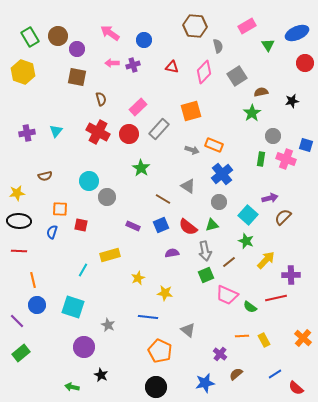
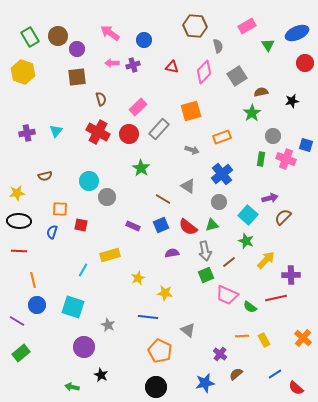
brown square at (77, 77): rotated 18 degrees counterclockwise
orange rectangle at (214, 145): moved 8 px right, 8 px up; rotated 42 degrees counterclockwise
purple line at (17, 321): rotated 14 degrees counterclockwise
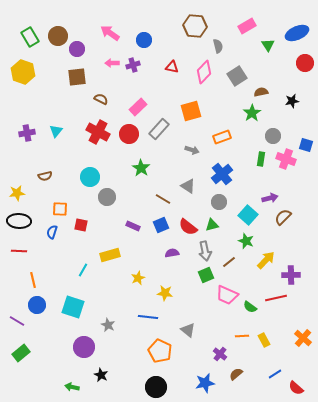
brown semicircle at (101, 99): rotated 48 degrees counterclockwise
cyan circle at (89, 181): moved 1 px right, 4 px up
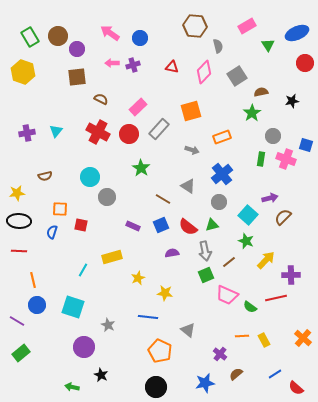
blue circle at (144, 40): moved 4 px left, 2 px up
yellow rectangle at (110, 255): moved 2 px right, 2 px down
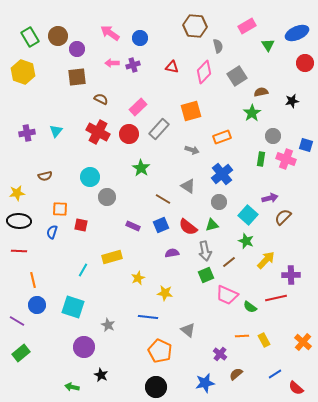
orange cross at (303, 338): moved 4 px down
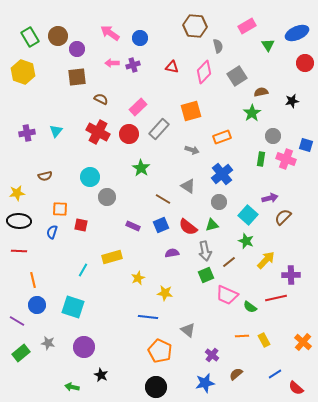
gray star at (108, 325): moved 60 px left, 18 px down; rotated 16 degrees counterclockwise
purple cross at (220, 354): moved 8 px left, 1 px down
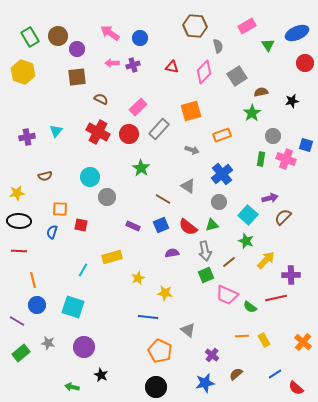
purple cross at (27, 133): moved 4 px down
orange rectangle at (222, 137): moved 2 px up
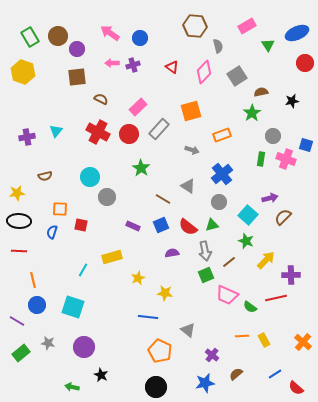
red triangle at (172, 67): rotated 24 degrees clockwise
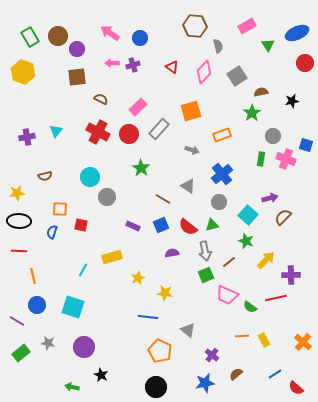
orange line at (33, 280): moved 4 px up
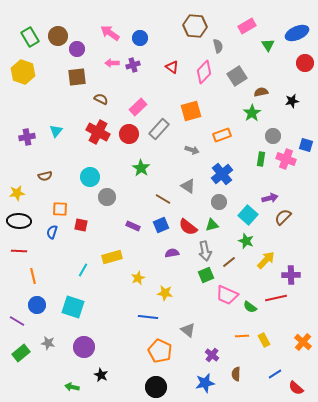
brown semicircle at (236, 374): rotated 48 degrees counterclockwise
